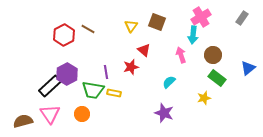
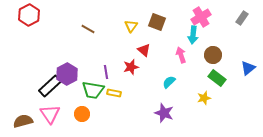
red hexagon: moved 35 px left, 20 px up
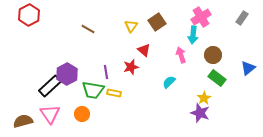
brown square: rotated 36 degrees clockwise
yellow star: rotated 16 degrees counterclockwise
purple star: moved 36 px right
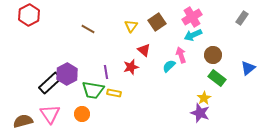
pink cross: moved 9 px left
cyan arrow: rotated 60 degrees clockwise
cyan semicircle: moved 16 px up
black rectangle: moved 3 px up
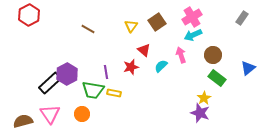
cyan semicircle: moved 8 px left
